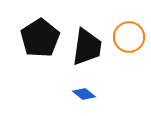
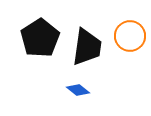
orange circle: moved 1 px right, 1 px up
blue diamond: moved 6 px left, 4 px up
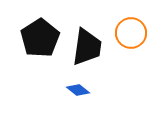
orange circle: moved 1 px right, 3 px up
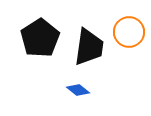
orange circle: moved 2 px left, 1 px up
black trapezoid: moved 2 px right
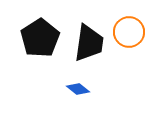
black trapezoid: moved 4 px up
blue diamond: moved 1 px up
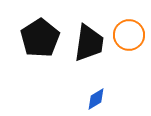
orange circle: moved 3 px down
blue diamond: moved 18 px right, 10 px down; rotated 70 degrees counterclockwise
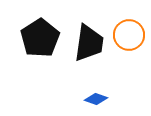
blue diamond: rotated 50 degrees clockwise
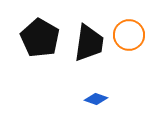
black pentagon: rotated 9 degrees counterclockwise
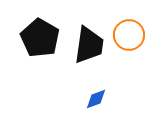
black trapezoid: moved 2 px down
blue diamond: rotated 40 degrees counterclockwise
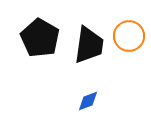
orange circle: moved 1 px down
blue diamond: moved 8 px left, 2 px down
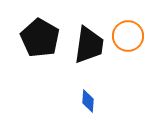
orange circle: moved 1 px left
blue diamond: rotated 65 degrees counterclockwise
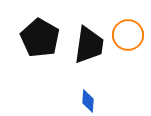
orange circle: moved 1 px up
